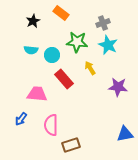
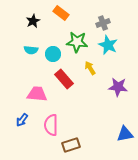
cyan circle: moved 1 px right, 1 px up
blue arrow: moved 1 px right, 1 px down
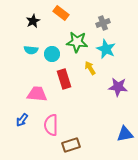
cyan star: moved 2 px left, 4 px down
cyan circle: moved 1 px left
red rectangle: rotated 24 degrees clockwise
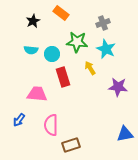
red rectangle: moved 1 px left, 2 px up
blue arrow: moved 3 px left
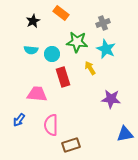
purple star: moved 7 px left, 12 px down
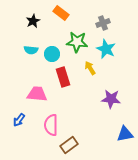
brown rectangle: moved 2 px left; rotated 18 degrees counterclockwise
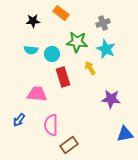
black star: rotated 24 degrees clockwise
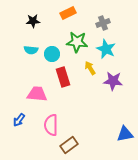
orange rectangle: moved 7 px right; rotated 63 degrees counterclockwise
purple star: moved 2 px right, 18 px up
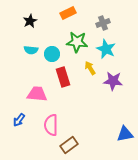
black star: moved 3 px left; rotated 24 degrees counterclockwise
